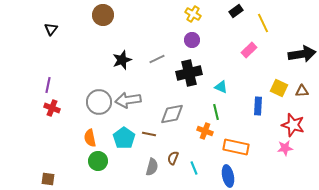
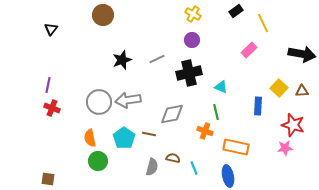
black arrow: rotated 20 degrees clockwise
yellow square: rotated 18 degrees clockwise
brown semicircle: rotated 80 degrees clockwise
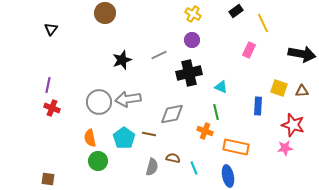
brown circle: moved 2 px right, 2 px up
pink rectangle: rotated 21 degrees counterclockwise
gray line: moved 2 px right, 4 px up
yellow square: rotated 24 degrees counterclockwise
gray arrow: moved 1 px up
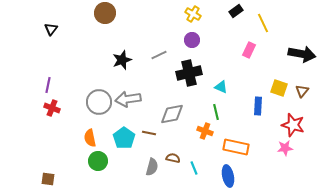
brown triangle: rotated 48 degrees counterclockwise
brown line: moved 1 px up
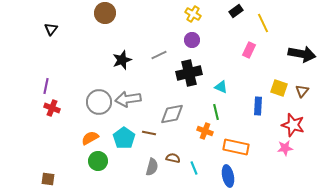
purple line: moved 2 px left, 1 px down
orange semicircle: rotated 72 degrees clockwise
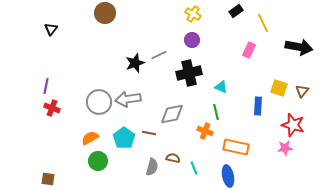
black arrow: moved 3 px left, 7 px up
black star: moved 13 px right, 3 px down
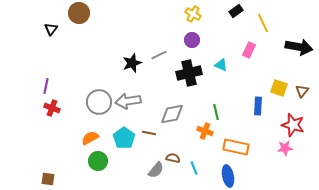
brown circle: moved 26 px left
black star: moved 3 px left
cyan triangle: moved 22 px up
gray arrow: moved 2 px down
gray semicircle: moved 4 px right, 3 px down; rotated 24 degrees clockwise
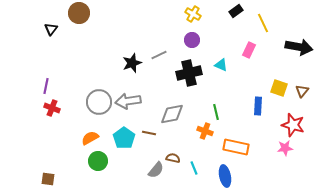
blue ellipse: moved 3 px left
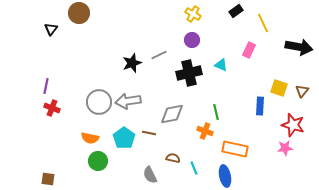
blue rectangle: moved 2 px right
orange semicircle: rotated 138 degrees counterclockwise
orange rectangle: moved 1 px left, 2 px down
gray semicircle: moved 6 px left, 5 px down; rotated 114 degrees clockwise
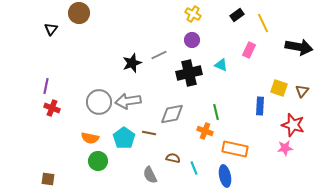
black rectangle: moved 1 px right, 4 px down
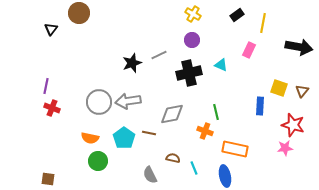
yellow line: rotated 36 degrees clockwise
